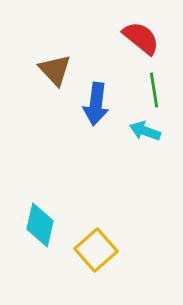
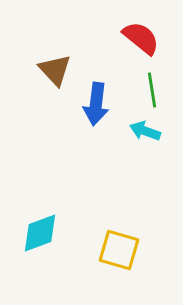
green line: moved 2 px left
cyan diamond: moved 8 px down; rotated 57 degrees clockwise
yellow square: moved 23 px right; rotated 33 degrees counterclockwise
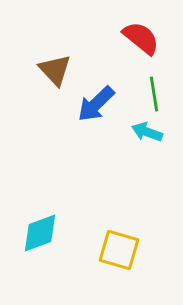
green line: moved 2 px right, 4 px down
blue arrow: rotated 39 degrees clockwise
cyan arrow: moved 2 px right, 1 px down
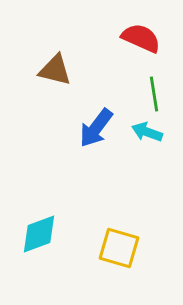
red semicircle: rotated 15 degrees counterclockwise
brown triangle: rotated 33 degrees counterclockwise
blue arrow: moved 24 px down; rotated 9 degrees counterclockwise
cyan diamond: moved 1 px left, 1 px down
yellow square: moved 2 px up
